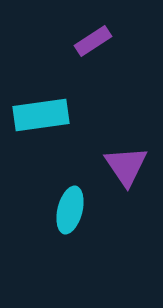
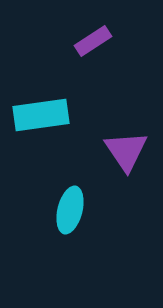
purple triangle: moved 15 px up
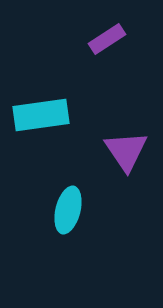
purple rectangle: moved 14 px right, 2 px up
cyan ellipse: moved 2 px left
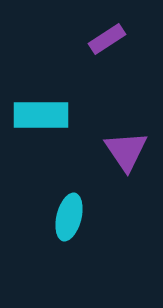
cyan rectangle: rotated 8 degrees clockwise
cyan ellipse: moved 1 px right, 7 px down
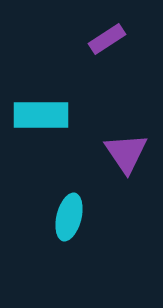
purple triangle: moved 2 px down
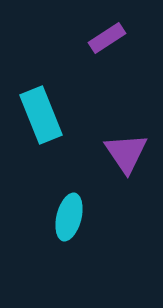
purple rectangle: moved 1 px up
cyan rectangle: rotated 68 degrees clockwise
